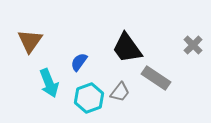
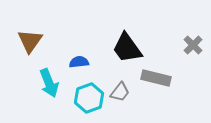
blue semicircle: rotated 48 degrees clockwise
gray rectangle: rotated 20 degrees counterclockwise
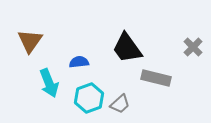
gray cross: moved 2 px down
gray trapezoid: moved 12 px down; rotated 10 degrees clockwise
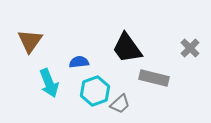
gray cross: moved 3 px left, 1 px down
gray rectangle: moved 2 px left
cyan hexagon: moved 6 px right, 7 px up
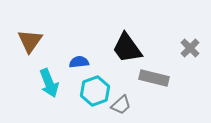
gray trapezoid: moved 1 px right, 1 px down
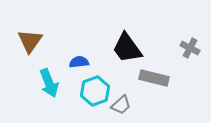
gray cross: rotated 18 degrees counterclockwise
